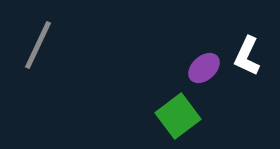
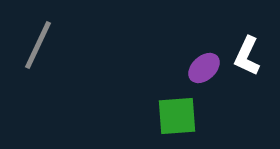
green square: moved 1 px left; rotated 33 degrees clockwise
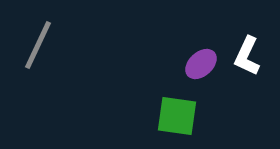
purple ellipse: moved 3 px left, 4 px up
green square: rotated 12 degrees clockwise
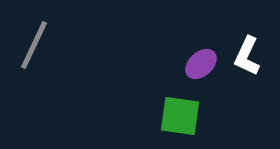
gray line: moved 4 px left
green square: moved 3 px right
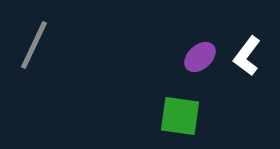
white L-shape: rotated 12 degrees clockwise
purple ellipse: moved 1 px left, 7 px up
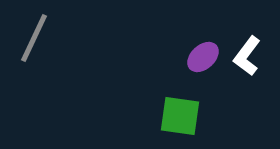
gray line: moved 7 px up
purple ellipse: moved 3 px right
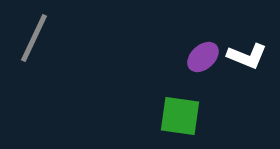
white L-shape: rotated 105 degrees counterclockwise
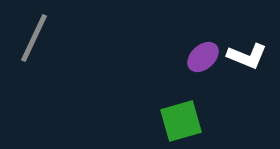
green square: moved 1 px right, 5 px down; rotated 24 degrees counterclockwise
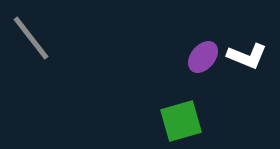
gray line: moved 3 px left; rotated 63 degrees counterclockwise
purple ellipse: rotated 8 degrees counterclockwise
